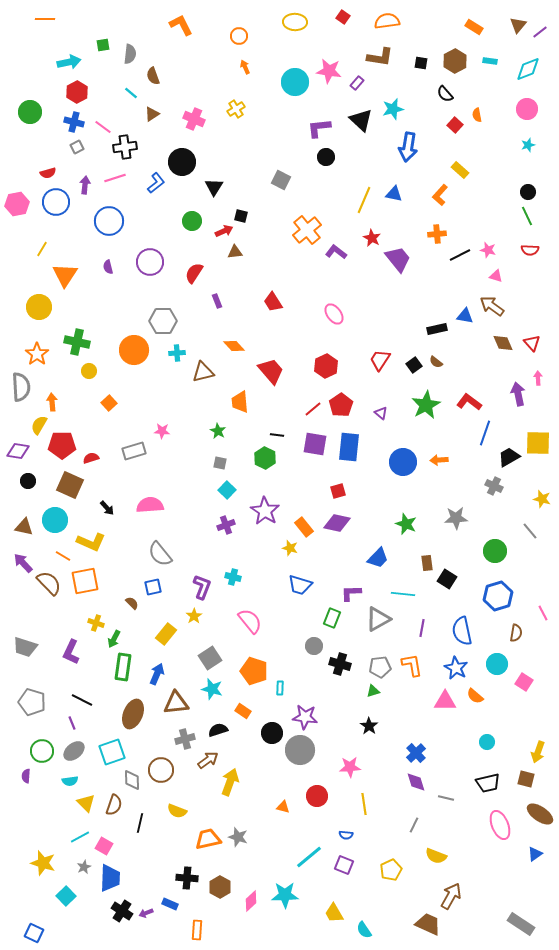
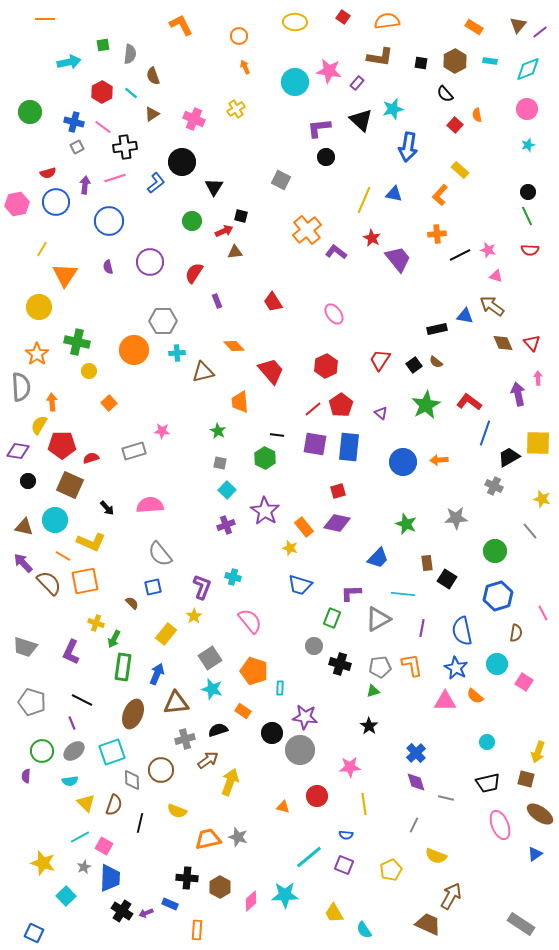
red hexagon at (77, 92): moved 25 px right
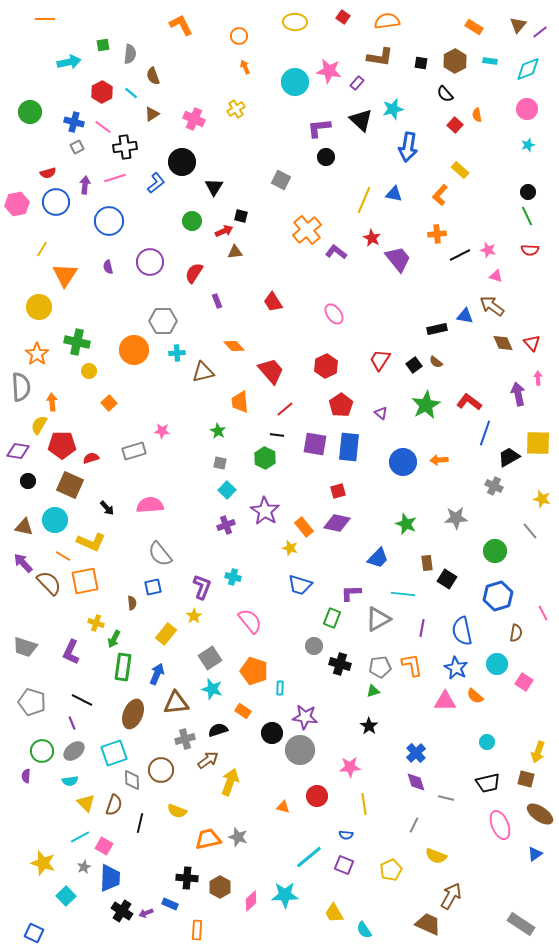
red line at (313, 409): moved 28 px left
brown semicircle at (132, 603): rotated 40 degrees clockwise
cyan square at (112, 752): moved 2 px right, 1 px down
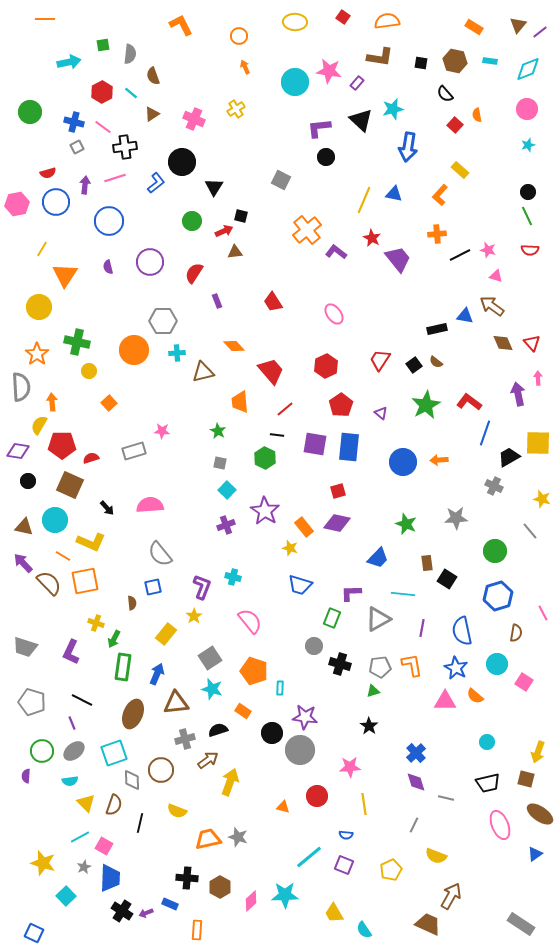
brown hexagon at (455, 61): rotated 20 degrees counterclockwise
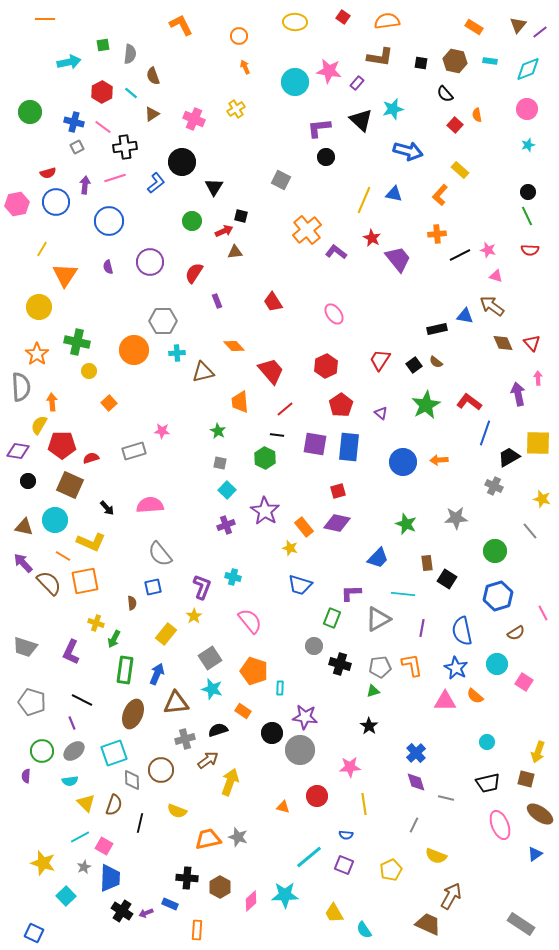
blue arrow at (408, 147): moved 4 px down; rotated 84 degrees counterclockwise
brown semicircle at (516, 633): rotated 48 degrees clockwise
green rectangle at (123, 667): moved 2 px right, 3 px down
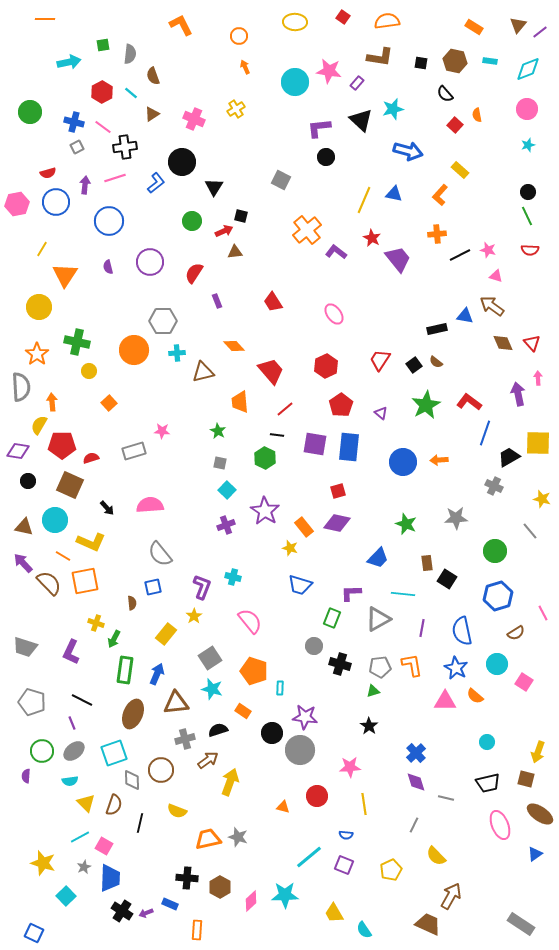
yellow semicircle at (436, 856): rotated 25 degrees clockwise
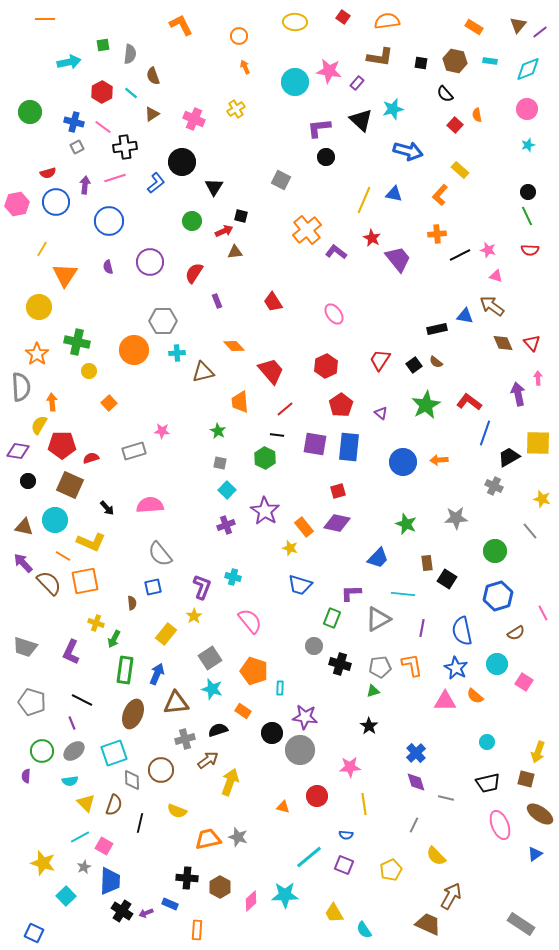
blue trapezoid at (110, 878): moved 3 px down
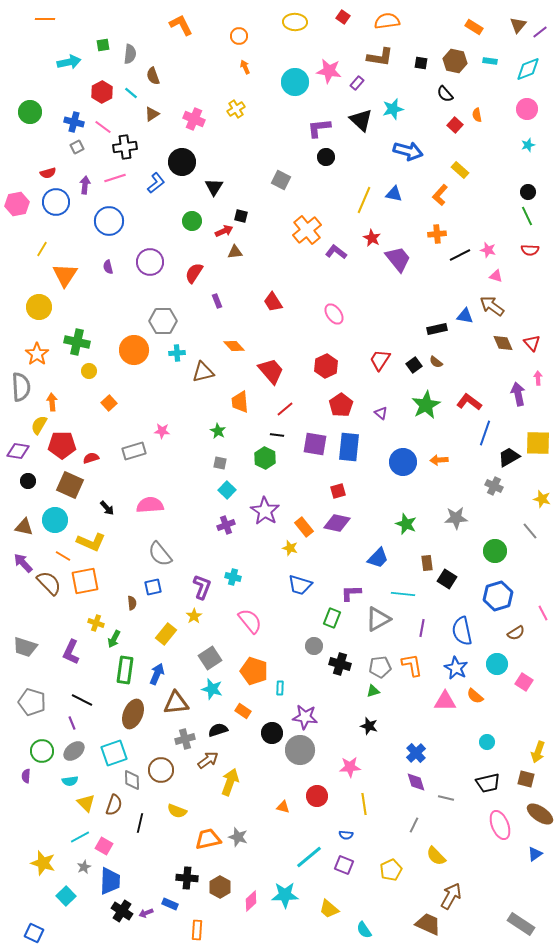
black star at (369, 726): rotated 18 degrees counterclockwise
yellow trapezoid at (334, 913): moved 5 px left, 4 px up; rotated 20 degrees counterclockwise
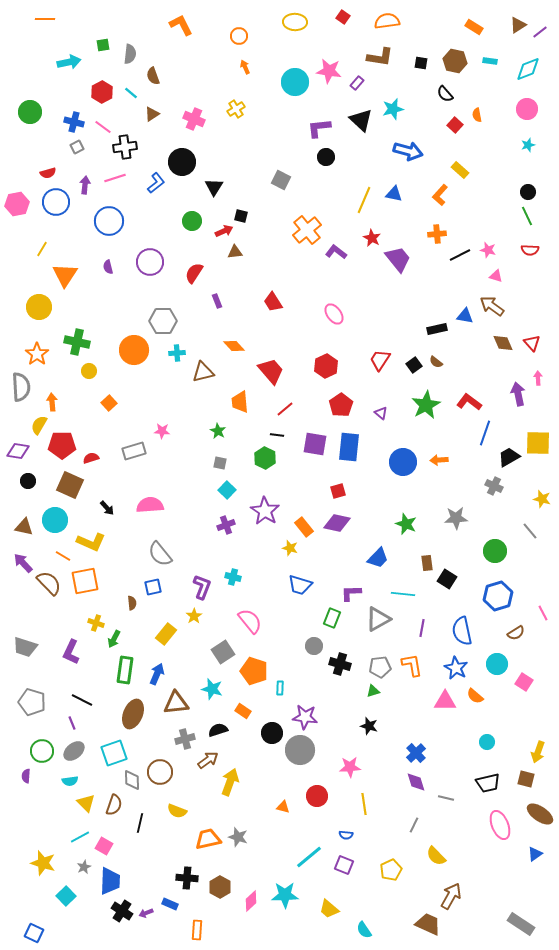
brown triangle at (518, 25): rotated 18 degrees clockwise
gray square at (210, 658): moved 13 px right, 6 px up
brown circle at (161, 770): moved 1 px left, 2 px down
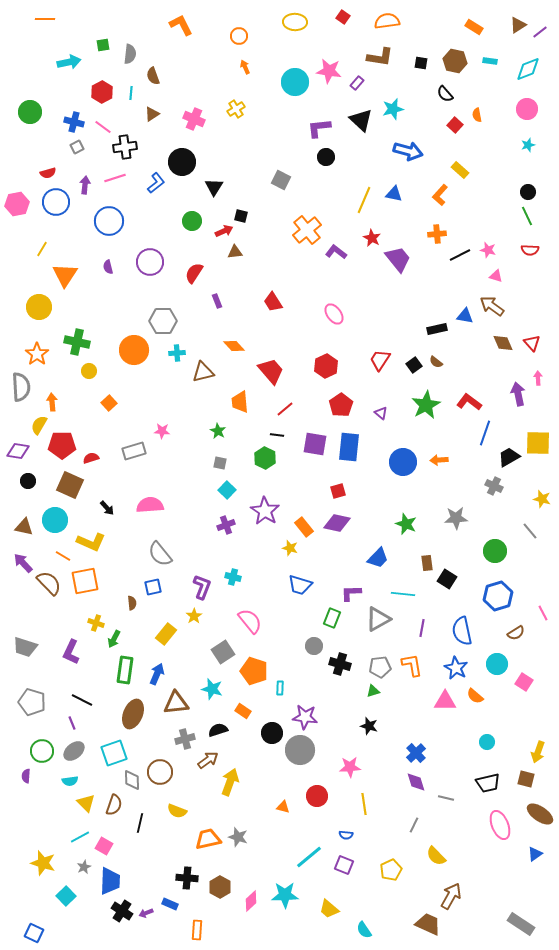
cyan line at (131, 93): rotated 56 degrees clockwise
